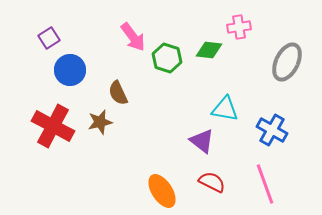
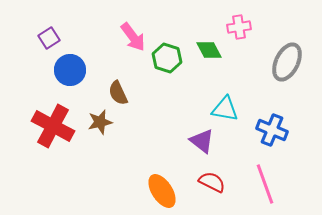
green diamond: rotated 56 degrees clockwise
blue cross: rotated 8 degrees counterclockwise
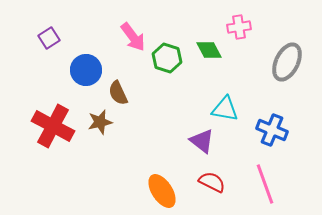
blue circle: moved 16 px right
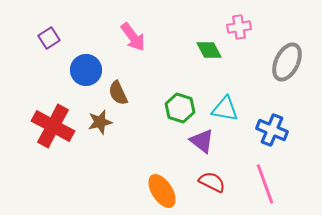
green hexagon: moved 13 px right, 50 px down
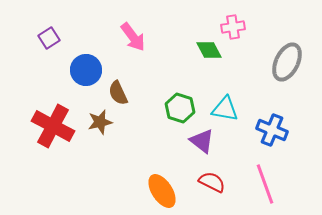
pink cross: moved 6 px left
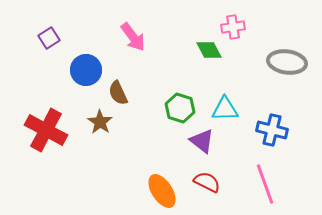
gray ellipse: rotated 72 degrees clockwise
cyan triangle: rotated 12 degrees counterclockwise
brown star: rotated 25 degrees counterclockwise
red cross: moved 7 px left, 4 px down
blue cross: rotated 8 degrees counterclockwise
red semicircle: moved 5 px left
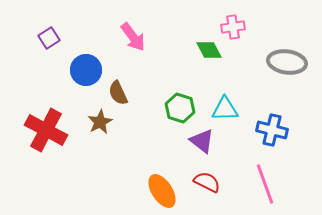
brown star: rotated 10 degrees clockwise
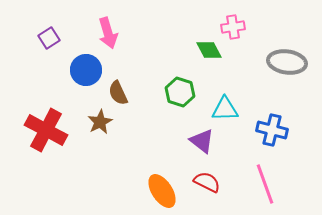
pink arrow: moved 25 px left, 4 px up; rotated 20 degrees clockwise
green hexagon: moved 16 px up
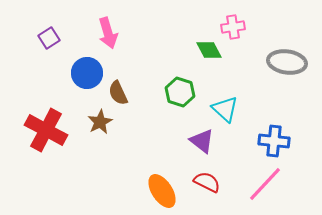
blue circle: moved 1 px right, 3 px down
cyan triangle: rotated 44 degrees clockwise
blue cross: moved 2 px right, 11 px down; rotated 8 degrees counterclockwise
pink line: rotated 63 degrees clockwise
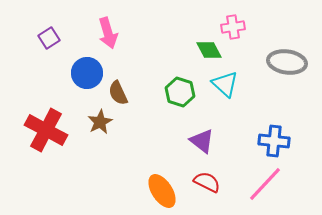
cyan triangle: moved 25 px up
